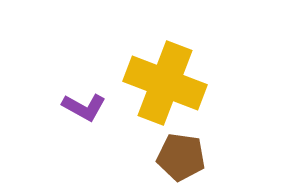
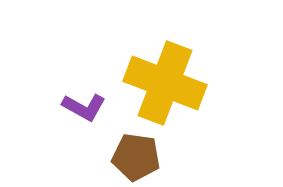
brown pentagon: moved 45 px left
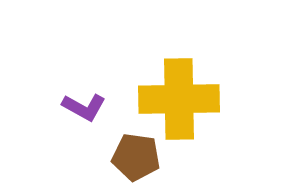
yellow cross: moved 14 px right, 16 px down; rotated 22 degrees counterclockwise
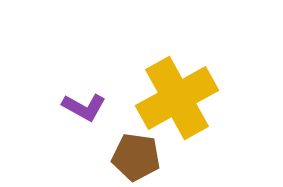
yellow cross: moved 2 px left, 1 px up; rotated 28 degrees counterclockwise
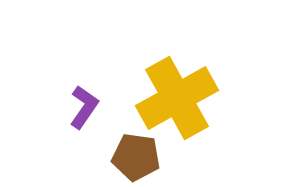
purple L-shape: rotated 84 degrees counterclockwise
